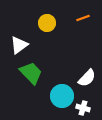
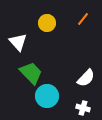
orange line: moved 1 px down; rotated 32 degrees counterclockwise
white triangle: moved 1 px left, 3 px up; rotated 36 degrees counterclockwise
white semicircle: moved 1 px left
cyan circle: moved 15 px left
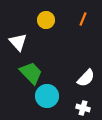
orange line: rotated 16 degrees counterclockwise
yellow circle: moved 1 px left, 3 px up
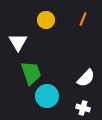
white triangle: rotated 12 degrees clockwise
green trapezoid: rotated 25 degrees clockwise
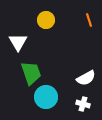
orange line: moved 6 px right, 1 px down; rotated 40 degrees counterclockwise
white semicircle: rotated 18 degrees clockwise
cyan circle: moved 1 px left, 1 px down
white cross: moved 4 px up
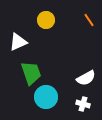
orange line: rotated 16 degrees counterclockwise
white triangle: rotated 36 degrees clockwise
